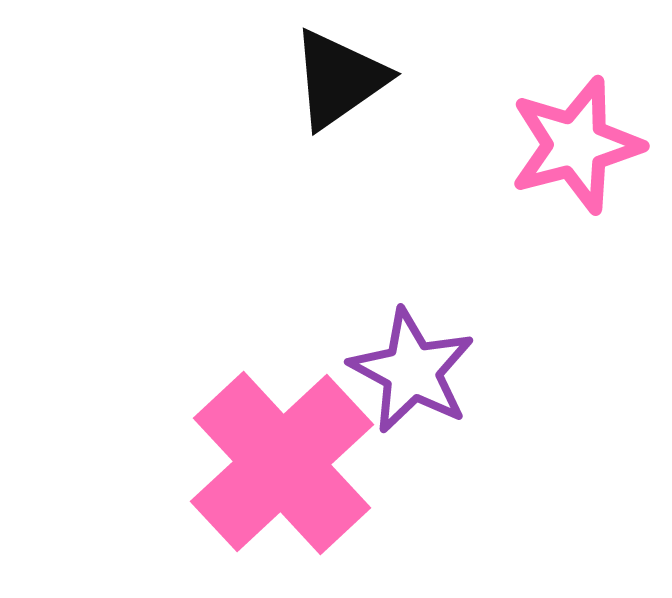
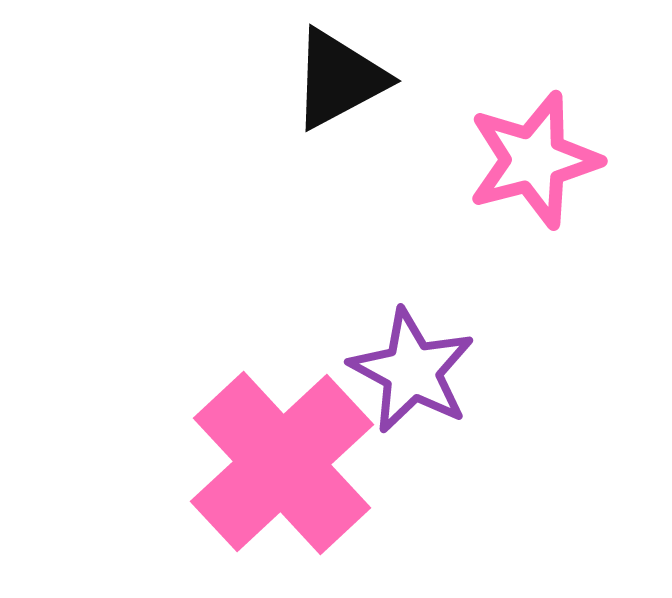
black triangle: rotated 7 degrees clockwise
pink star: moved 42 px left, 15 px down
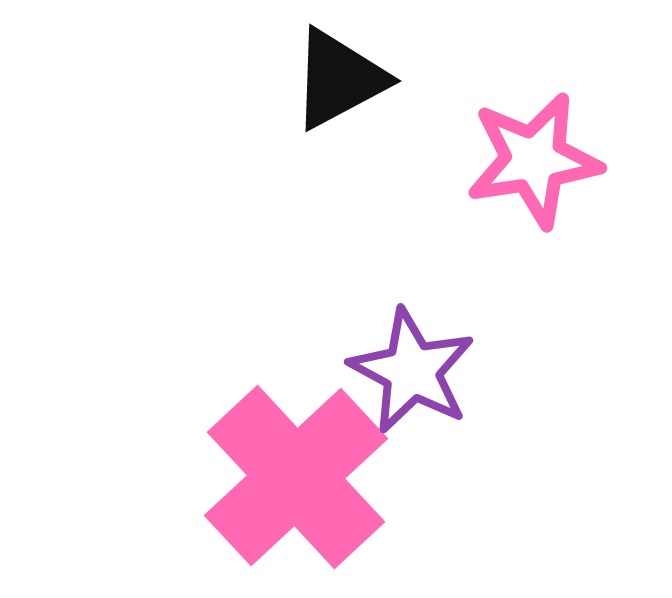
pink star: rotated 6 degrees clockwise
pink cross: moved 14 px right, 14 px down
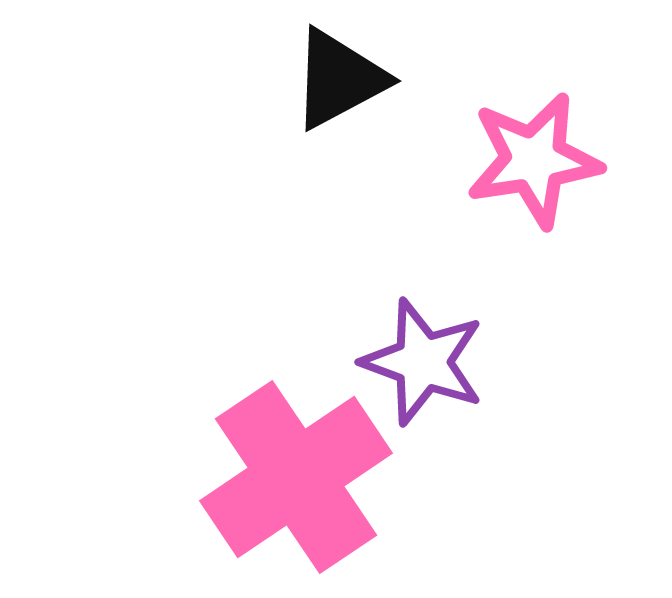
purple star: moved 11 px right, 9 px up; rotated 8 degrees counterclockwise
pink cross: rotated 9 degrees clockwise
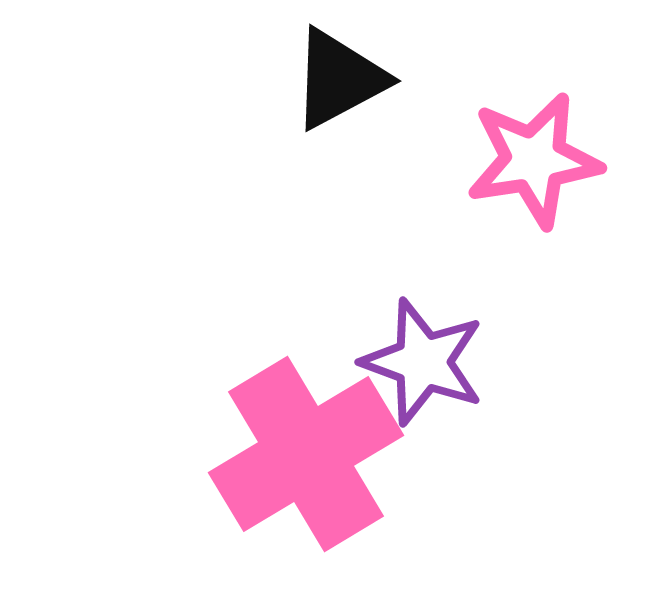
pink cross: moved 10 px right, 23 px up; rotated 3 degrees clockwise
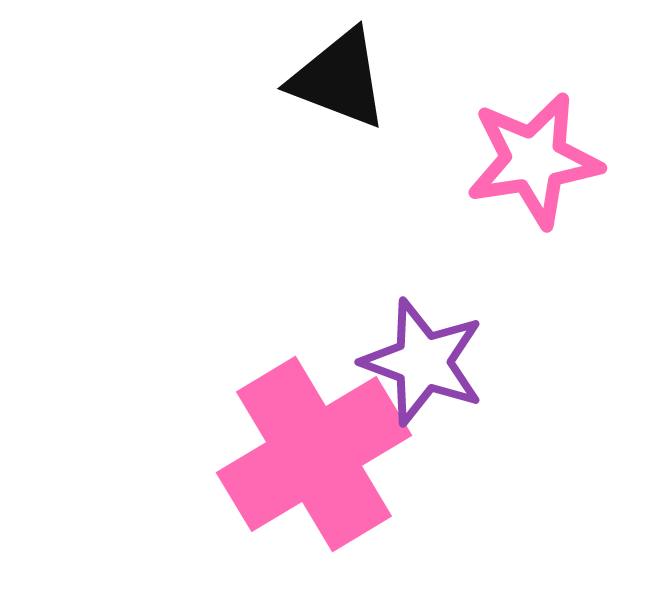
black triangle: rotated 49 degrees clockwise
pink cross: moved 8 px right
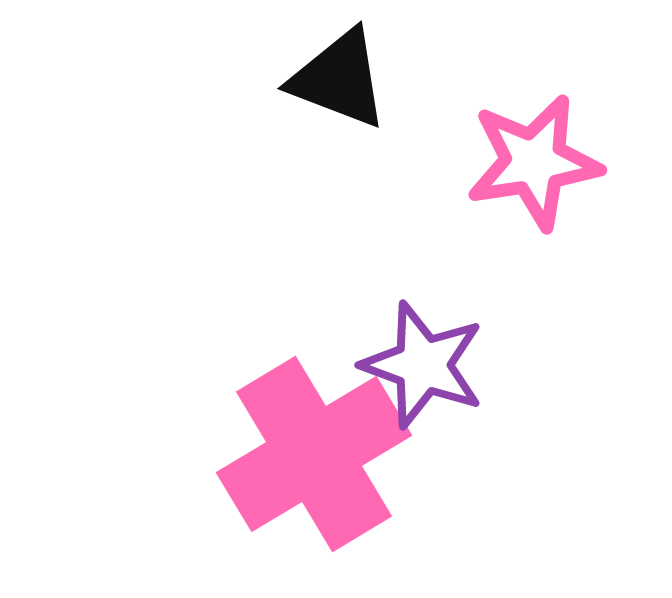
pink star: moved 2 px down
purple star: moved 3 px down
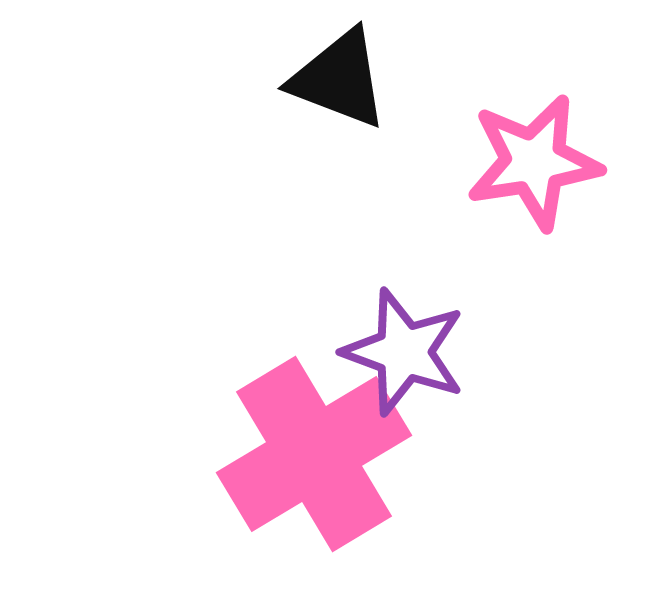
purple star: moved 19 px left, 13 px up
